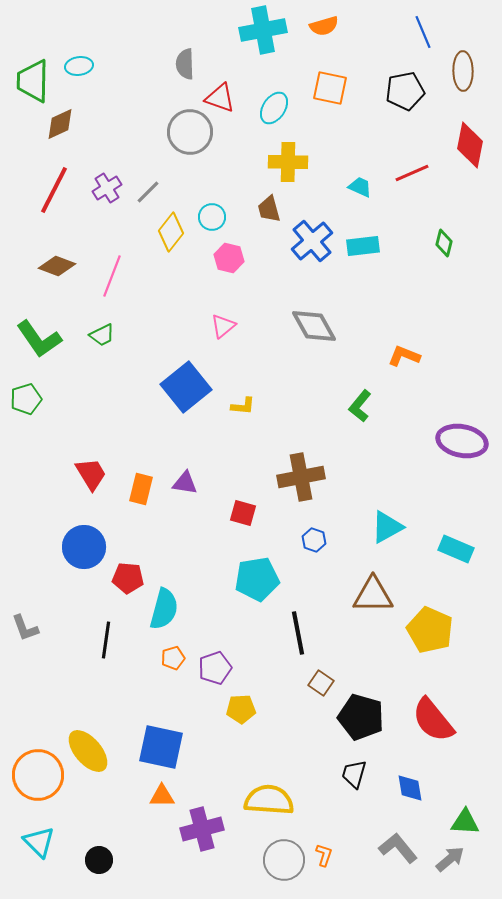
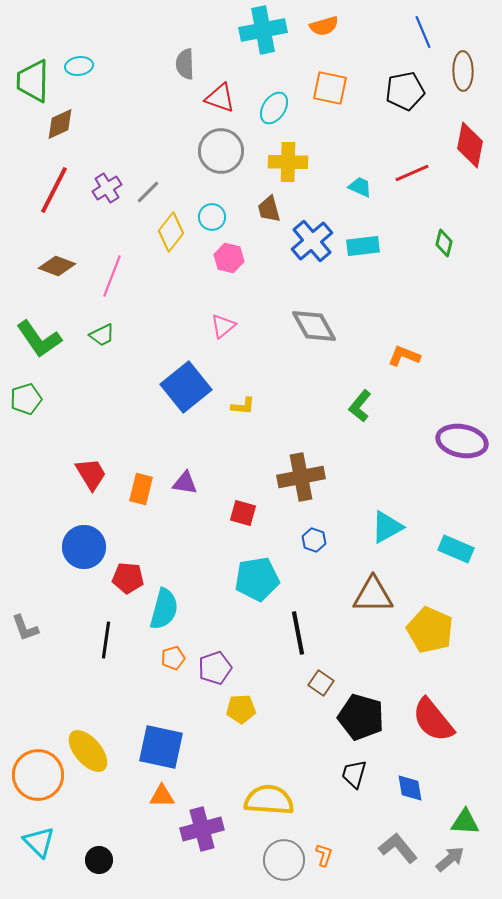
gray circle at (190, 132): moved 31 px right, 19 px down
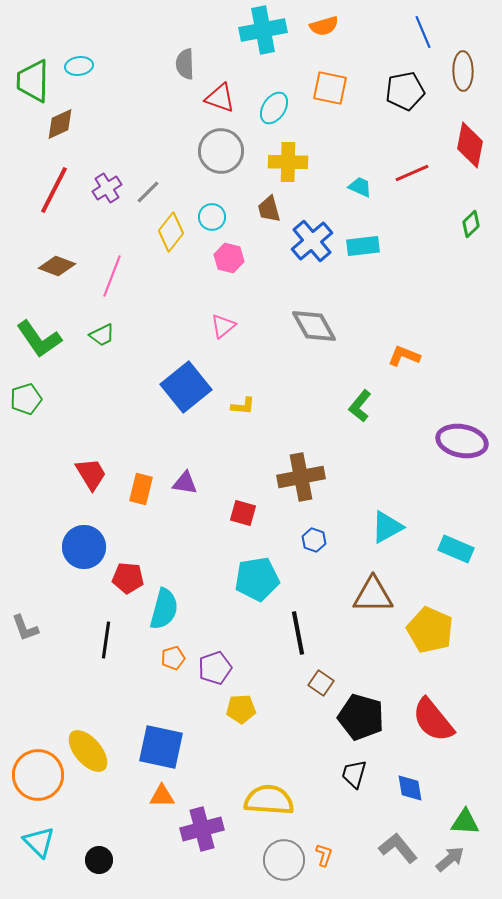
green diamond at (444, 243): moved 27 px right, 19 px up; rotated 32 degrees clockwise
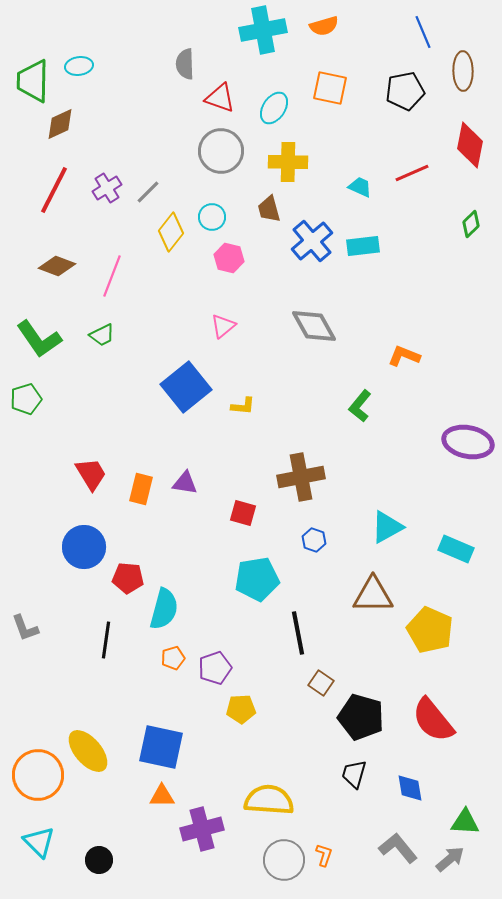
purple ellipse at (462, 441): moved 6 px right, 1 px down
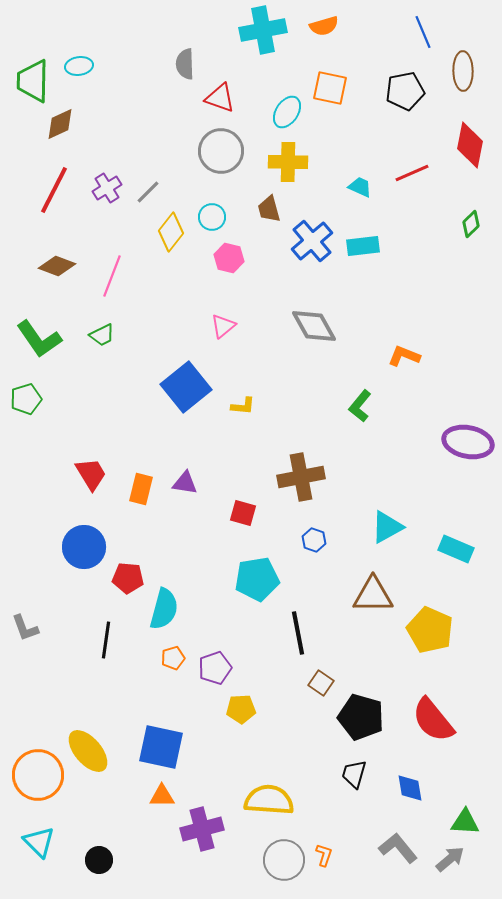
cyan ellipse at (274, 108): moved 13 px right, 4 px down
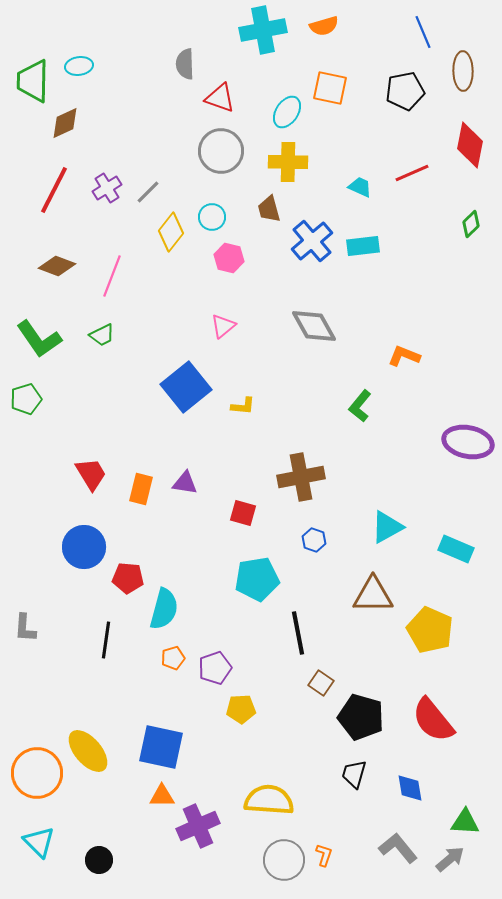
brown diamond at (60, 124): moved 5 px right, 1 px up
gray L-shape at (25, 628): rotated 24 degrees clockwise
orange circle at (38, 775): moved 1 px left, 2 px up
purple cross at (202, 829): moved 4 px left, 3 px up; rotated 9 degrees counterclockwise
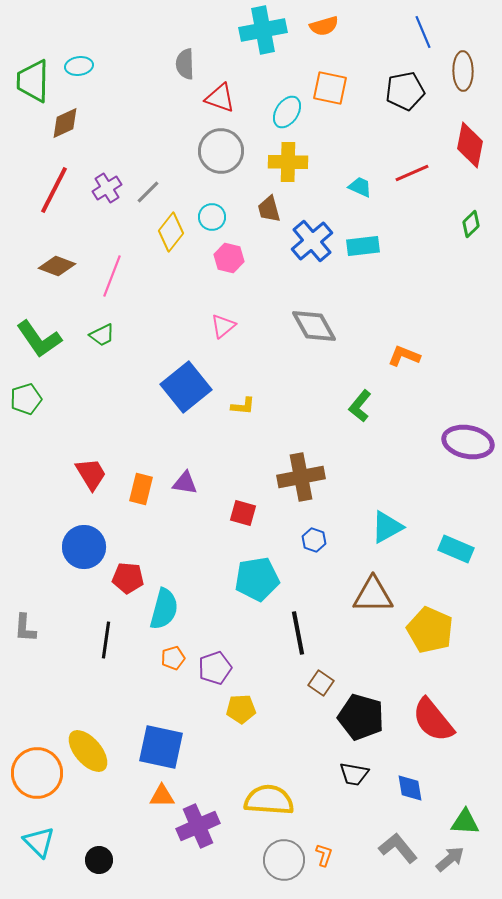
black trapezoid at (354, 774): rotated 96 degrees counterclockwise
